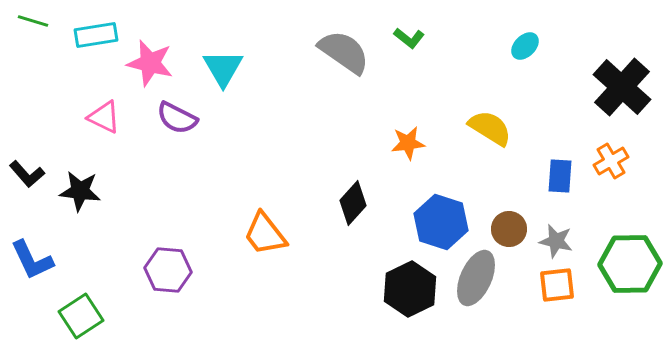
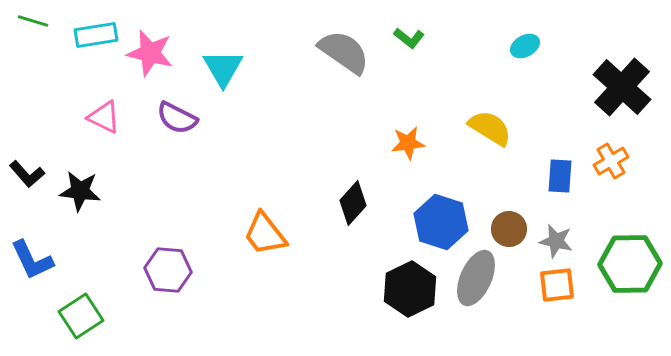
cyan ellipse: rotated 16 degrees clockwise
pink star: moved 10 px up
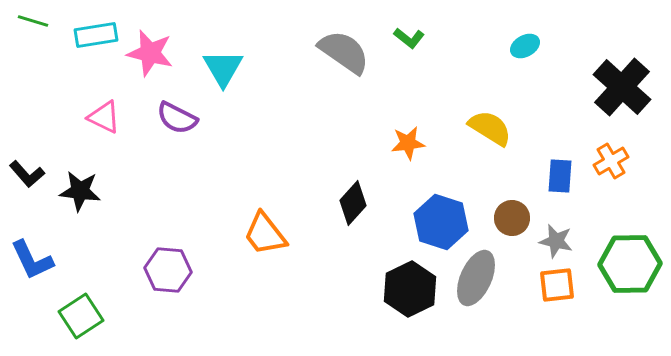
brown circle: moved 3 px right, 11 px up
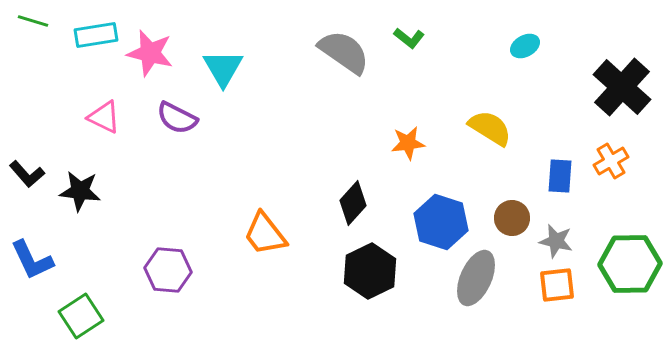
black hexagon: moved 40 px left, 18 px up
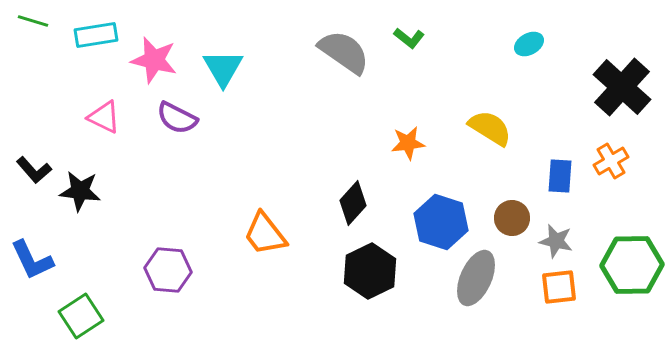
cyan ellipse: moved 4 px right, 2 px up
pink star: moved 4 px right, 7 px down
black L-shape: moved 7 px right, 4 px up
green hexagon: moved 2 px right, 1 px down
orange square: moved 2 px right, 2 px down
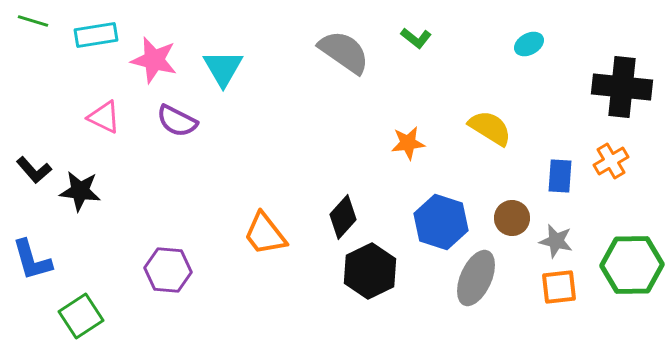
green L-shape: moved 7 px right
black cross: rotated 36 degrees counterclockwise
purple semicircle: moved 3 px down
black diamond: moved 10 px left, 14 px down
blue L-shape: rotated 9 degrees clockwise
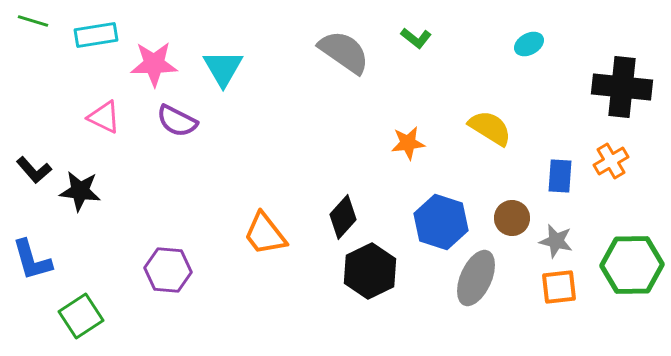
pink star: moved 4 px down; rotated 15 degrees counterclockwise
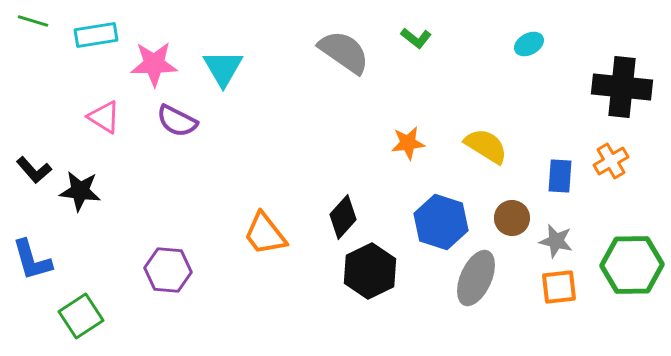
pink triangle: rotated 6 degrees clockwise
yellow semicircle: moved 4 px left, 18 px down
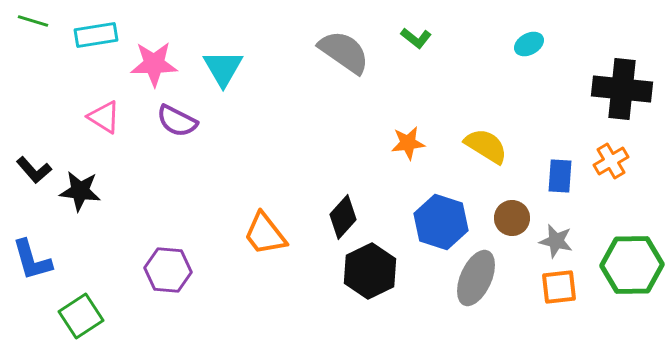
black cross: moved 2 px down
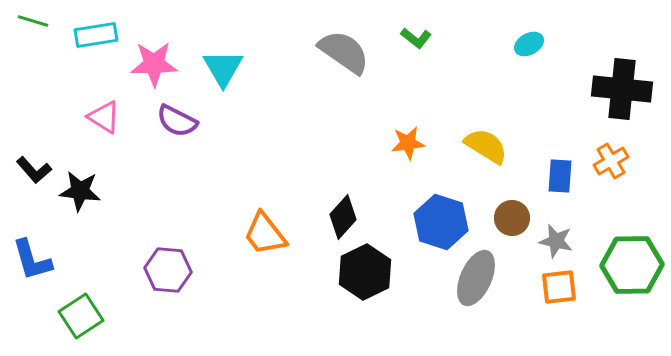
black hexagon: moved 5 px left, 1 px down
